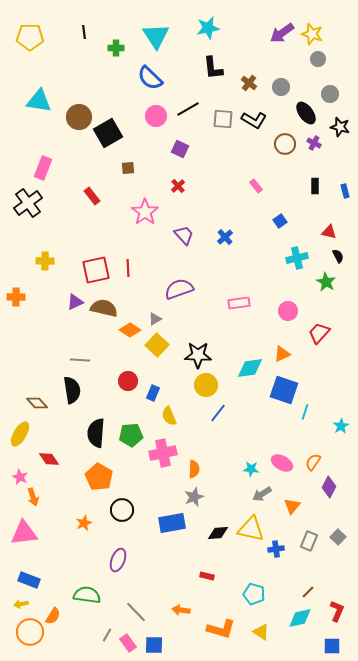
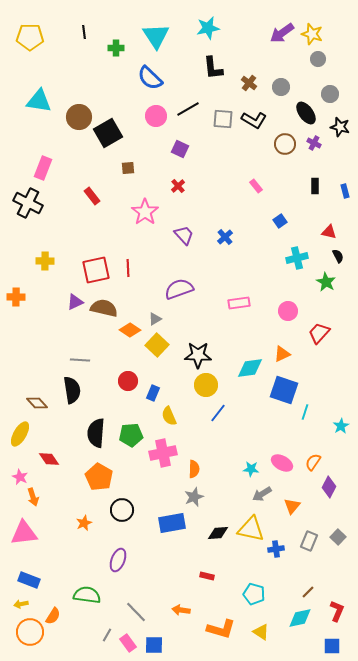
black cross at (28, 203): rotated 28 degrees counterclockwise
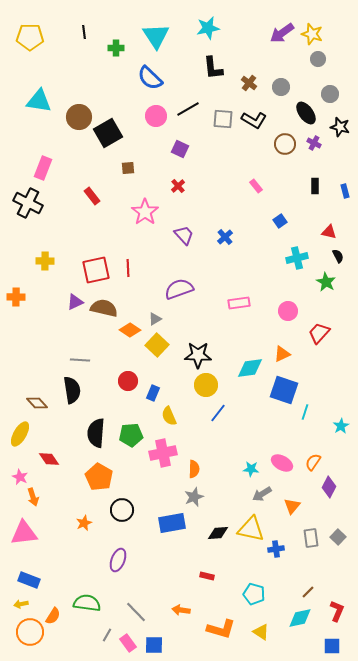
gray rectangle at (309, 541): moved 2 px right, 3 px up; rotated 30 degrees counterclockwise
green semicircle at (87, 595): moved 8 px down
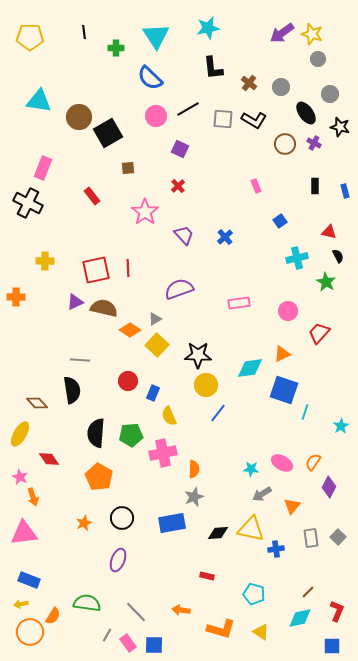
pink rectangle at (256, 186): rotated 16 degrees clockwise
black circle at (122, 510): moved 8 px down
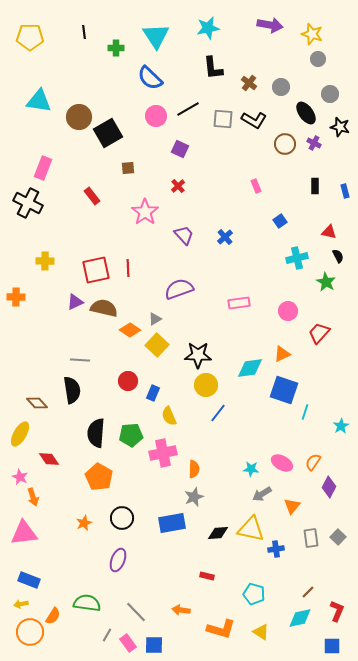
purple arrow at (282, 33): moved 12 px left, 8 px up; rotated 135 degrees counterclockwise
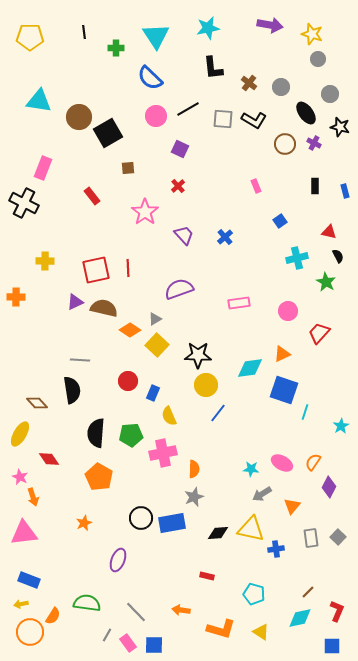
black cross at (28, 203): moved 4 px left
black circle at (122, 518): moved 19 px right
